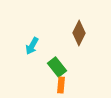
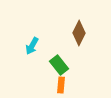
green rectangle: moved 2 px right, 2 px up
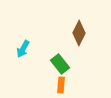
cyan arrow: moved 9 px left, 3 px down
green rectangle: moved 1 px right, 1 px up
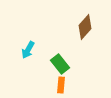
brown diamond: moved 6 px right, 6 px up; rotated 15 degrees clockwise
cyan arrow: moved 5 px right, 1 px down
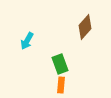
cyan arrow: moved 1 px left, 9 px up
green rectangle: rotated 18 degrees clockwise
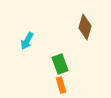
brown diamond: rotated 25 degrees counterclockwise
orange rectangle: rotated 21 degrees counterclockwise
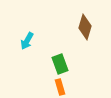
orange rectangle: moved 1 px left, 2 px down
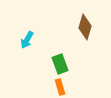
cyan arrow: moved 1 px up
